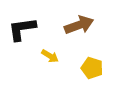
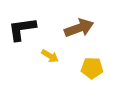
brown arrow: moved 3 px down
yellow pentagon: rotated 15 degrees counterclockwise
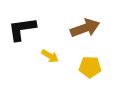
brown arrow: moved 6 px right
yellow pentagon: moved 2 px left, 1 px up
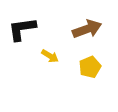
brown arrow: moved 2 px right, 1 px down
yellow pentagon: rotated 25 degrees counterclockwise
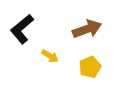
black L-shape: rotated 32 degrees counterclockwise
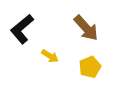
brown arrow: moved 1 px left, 1 px up; rotated 68 degrees clockwise
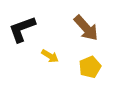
black L-shape: rotated 20 degrees clockwise
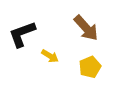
black L-shape: moved 5 px down
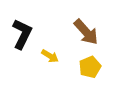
brown arrow: moved 4 px down
black L-shape: rotated 136 degrees clockwise
